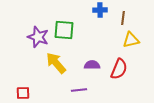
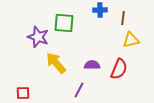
green square: moved 7 px up
purple line: rotated 56 degrees counterclockwise
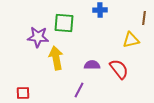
brown line: moved 21 px right
purple star: rotated 15 degrees counterclockwise
yellow arrow: moved 5 px up; rotated 30 degrees clockwise
red semicircle: rotated 60 degrees counterclockwise
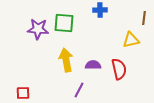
purple star: moved 8 px up
yellow arrow: moved 10 px right, 2 px down
purple semicircle: moved 1 px right
red semicircle: rotated 25 degrees clockwise
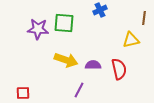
blue cross: rotated 24 degrees counterclockwise
yellow arrow: rotated 120 degrees clockwise
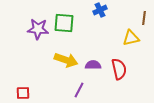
yellow triangle: moved 2 px up
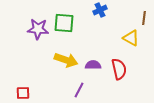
yellow triangle: rotated 42 degrees clockwise
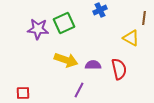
green square: rotated 30 degrees counterclockwise
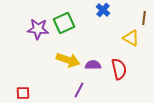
blue cross: moved 3 px right; rotated 24 degrees counterclockwise
yellow arrow: moved 2 px right
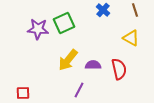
brown line: moved 9 px left, 8 px up; rotated 24 degrees counterclockwise
yellow arrow: rotated 110 degrees clockwise
